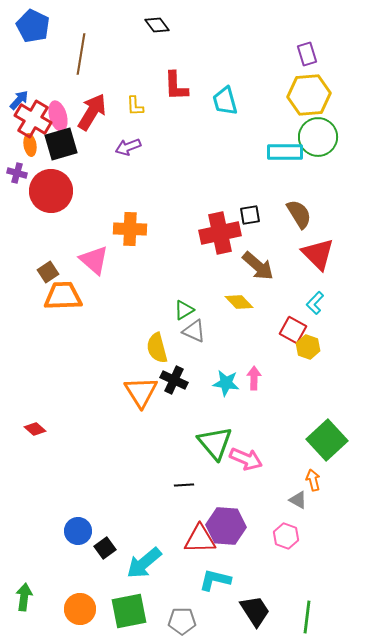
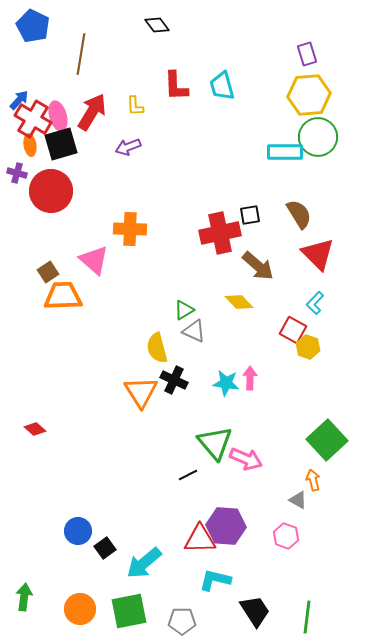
cyan trapezoid at (225, 101): moved 3 px left, 15 px up
pink arrow at (254, 378): moved 4 px left
black line at (184, 485): moved 4 px right, 10 px up; rotated 24 degrees counterclockwise
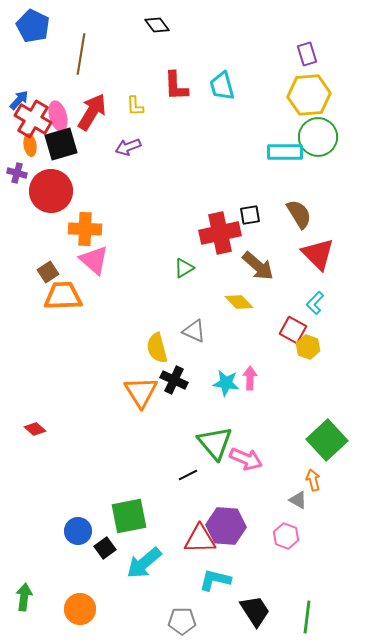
orange cross at (130, 229): moved 45 px left
green triangle at (184, 310): moved 42 px up
green square at (129, 611): moved 95 px up
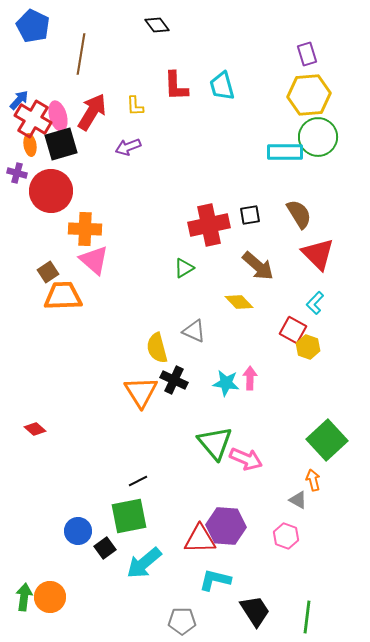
red cross at (220, 233): moved 11 px left, 8 px up
black line at (188, 475): moved 50 px left, 6 px down
orange circle at (80, 609): moved 30 px left, 12 px up
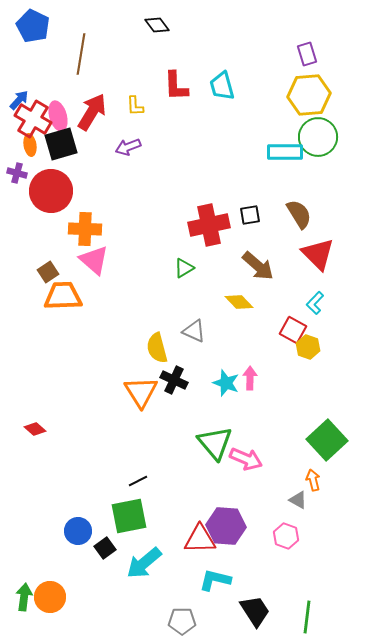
cyan star at (226, 383): rotated 12 degrees clockwise
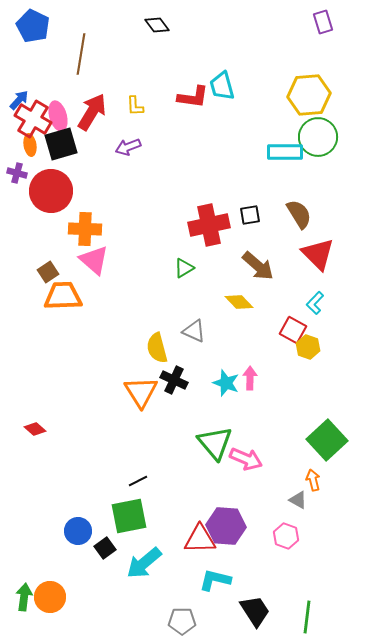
purple rectangle at (307, 54): moved 16 px right, 32 px up
red L-shape at (176, 86): moved 17 px right, 11 px down; rotated 80 degrees counterclockwise
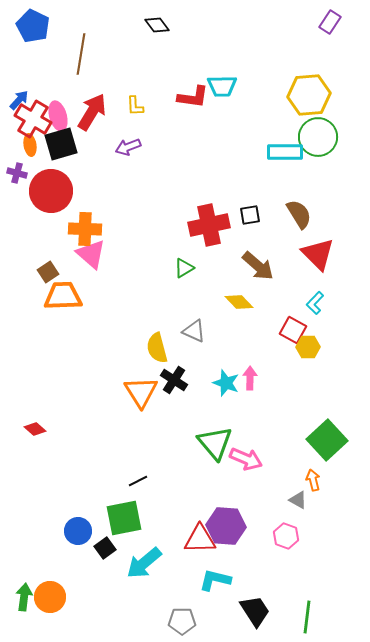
purple rectangle at (323, 22): moved 7 px right; rotated 50 degrees clockwise
cyan trapezoid at (222, 86): rotated 76 degrees counterclockwise
pink triangle at (94, 260): moved 3 px left, 6 px up
yellow hexagon at (308, 347): rotated 20 degrees counterclockwise
black cross at (174, 380): rotated 8 degrees clockwise
green square at (129, 516): moved 5 px left, 2 px down
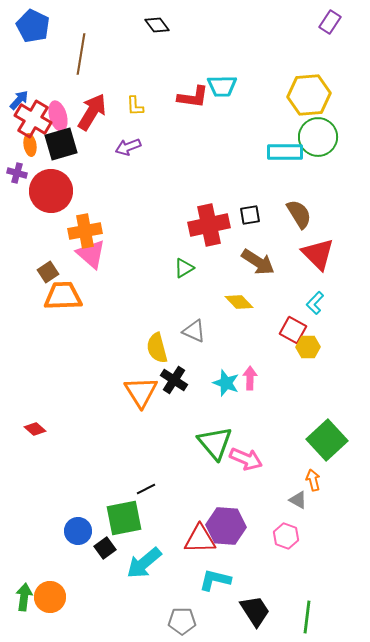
orange cross at (85, 229): moved 2 px down; rotated 12 degrees counterclockwise
brown arrow at (258, 266): moved 4 px up; rotated 8 degrees counterclockwise
black line at (138, 481): moved 8 px right, 8 px down
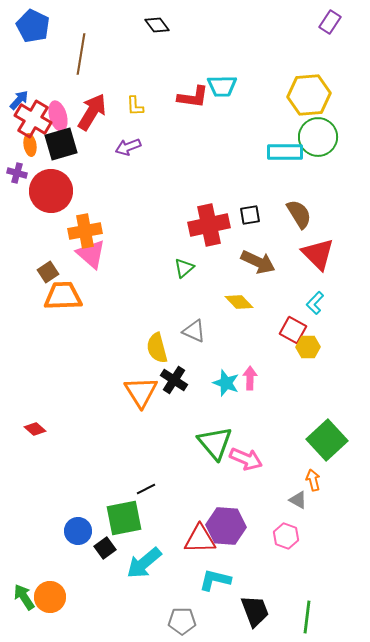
brown arrow at (258, 262): rotated 8 degrees counterclockwise
green triangle at (184, 268): rotated 10 degrees counterclockwise
green arrow at (24, 597): rotated 40 degrees counterclockwise
black trapezoid at (255, 611): rotated 12 degrees clockwise
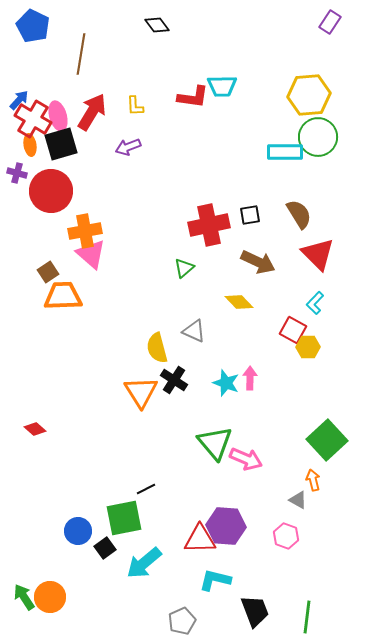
gray pentagon at (182, 621): rotated 24 degrees counterclockwise
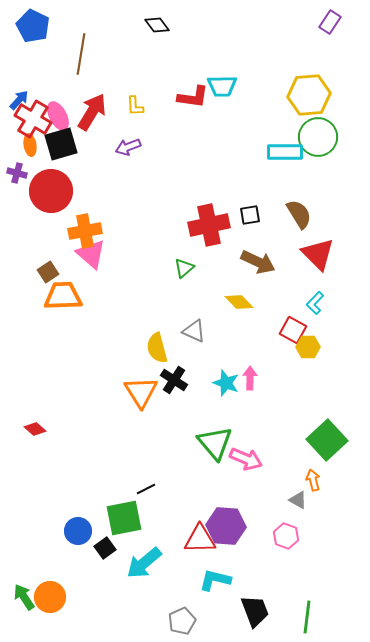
pink ellipse at (58, 116): rotated 12 degrees counterclockwise
